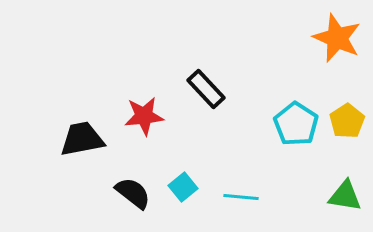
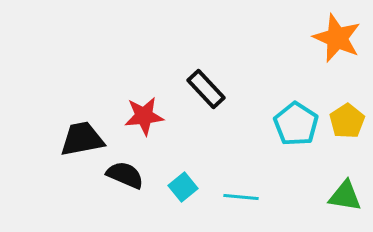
black semicircle: moved 8 px left, 18 px up; rotated 15 degrees counterclockwise
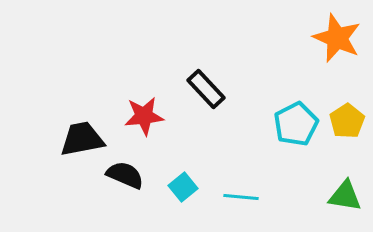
cyan pentagon: rotated 12 degrees clockwise
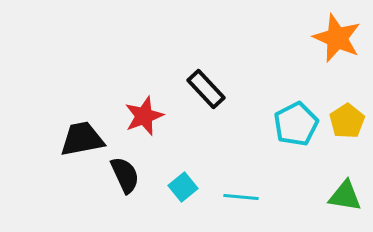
red star: rotated 15 degrees counterclockwise
black semicircle: rotated 42 degrees clockwise
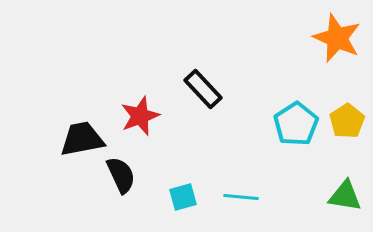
black rectangle: moved 3 px left
red star: moved 4 px left
cyan pentagon: rotated 6 degrees counterclockwise
black semicircle: moved 4 px left
cyan square: moved 10 px down; rotated 24 degrees clockwise
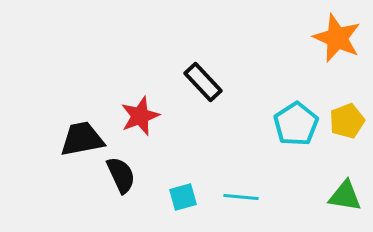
black rectangle: moved 7 px up
yellow pentagon: rotated 12 degrees clockwise
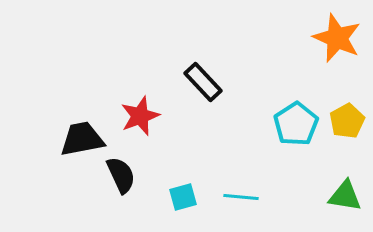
yellow pentagon: rotated 8 degrees counterclockwise
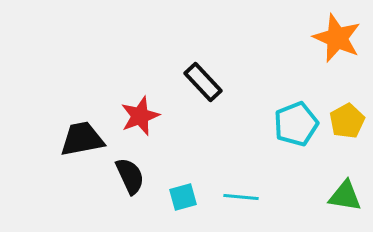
cyan pentagon: rotated 12 degrees clockwise
black semicircle: moved 9 px right, 1 px down
